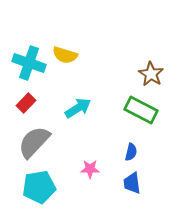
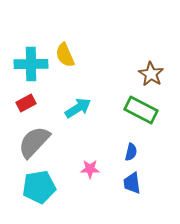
yellow semicircle: rotated 50 degrees clockwise
cyan cross: moved 2 px right, 1 px down; rotated 20 degrees counterclockwise
red rectangle: rotated 18 degrees clockwise
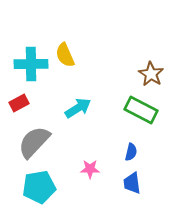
red rectangle: moved 7 px left
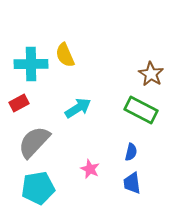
pink star: rotated 24 degrees clockwise
cyan pentagon: moved 1 px left, 1 px down
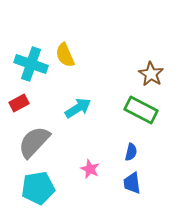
cyan cross: rotated 20 degrees clockwise
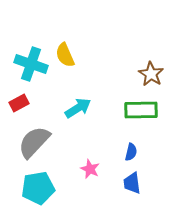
green rectangle: rotated 28 degrees counterclockwise
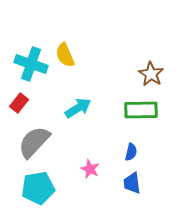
red rectangle: rotated 24 degrees counterclockwise
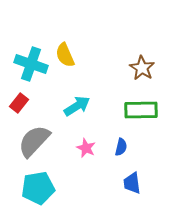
brown star: moved 9 px left, 6 px up
cyan arrow: moved 1 px left, 2 px up
gray semicircle: moved 1 px up
blue semicircle: moved 10 px left, 5 px up
pink star: moved 4 px left, 21 px up
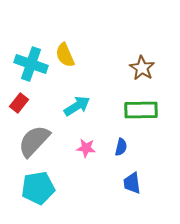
pink star: rotated 18 degrees counterclockwise
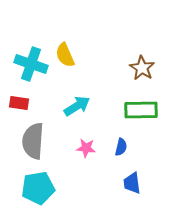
red rectangle: rotated 60 degrees clockwise
gray semicircle: moved 1 px left; rotated 39 degrees counterclockwise
